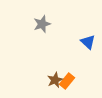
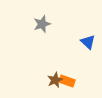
orange rectangle: rotated 70 degrees clockwise
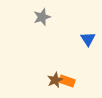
gray star: moved 7 px up
blue triangle: moved 3 px up; rotated 14 degrees clockwise
